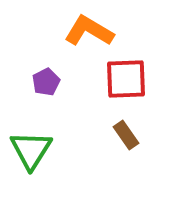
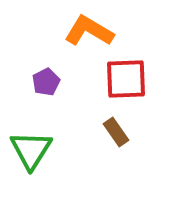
brown rectangle: moved 10 px left, 3 px up
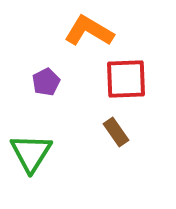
green triangle: moved 3 px down
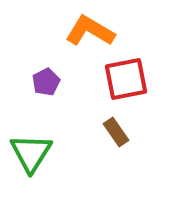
orange L-shape: moved 1 px right
red square: rotated 9 degrees counterclockwise
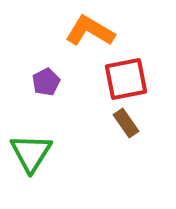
brown rectangle: moved 10 px right, 9 px up
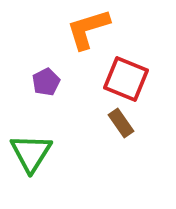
orange L-shape: moved 2 px left, 2 px up; rotated 48 degrees counterclockwise
red square: rotated 33 degrees clockwise
brown rectangle: moved 5 px left
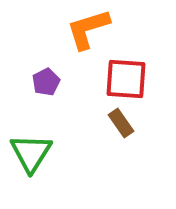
red square: rotated 18 degrees counterclockwise
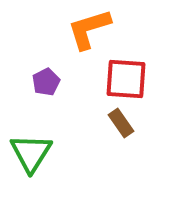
orange L-shape: moved 1 px right
